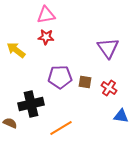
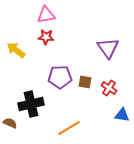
blue triangle: moved 1 px right, 1 px up
orange line: moved 8 px right
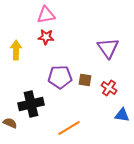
yellow arrow: rotated 54 degrees clockwise
brown square: moved 2 px up
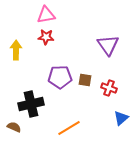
purple triangle: moved 3 px up
red cross: rotated 14 degrees counterclockwise
blue triangle: moved 1 px left, 3 px down; rotated 49 degrees counterclockwise
brown semicircle: moved 4 px right, 4 px down
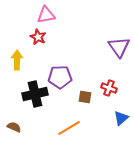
red star: moved 8 px left; rotated 21 degrees clockwise
purple triangle: moved 11 px right, 2 px down
yellow arrow: moved 1 px right, 10 px down
brown square: moved 17 px down
black cross: moved 4 px right, 10 px up
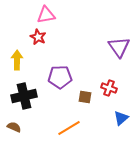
black cross: moved 11 px left, 2 px down
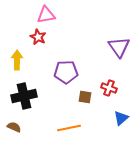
purple pentagon: moved 6 px right, 5 px up
orange line: rotated 20 degrees clockwise
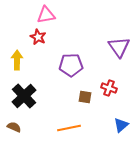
purple pentagon: moved 5 px right, 7 px up
black cross: rotated 30 degrees counterclockwise
blue triangle: moved 7 px down
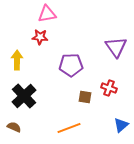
pink triangle: moved 1 px right, 1 px up
red star: moved 2 px right; rotated 21 degrees counterclockwise
purple triangle: moved 3 px left
orange line: rotated 10 degrees counterclockwise
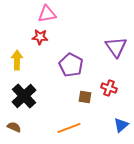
purple pentagon: rotated 30 degrees clockwise
